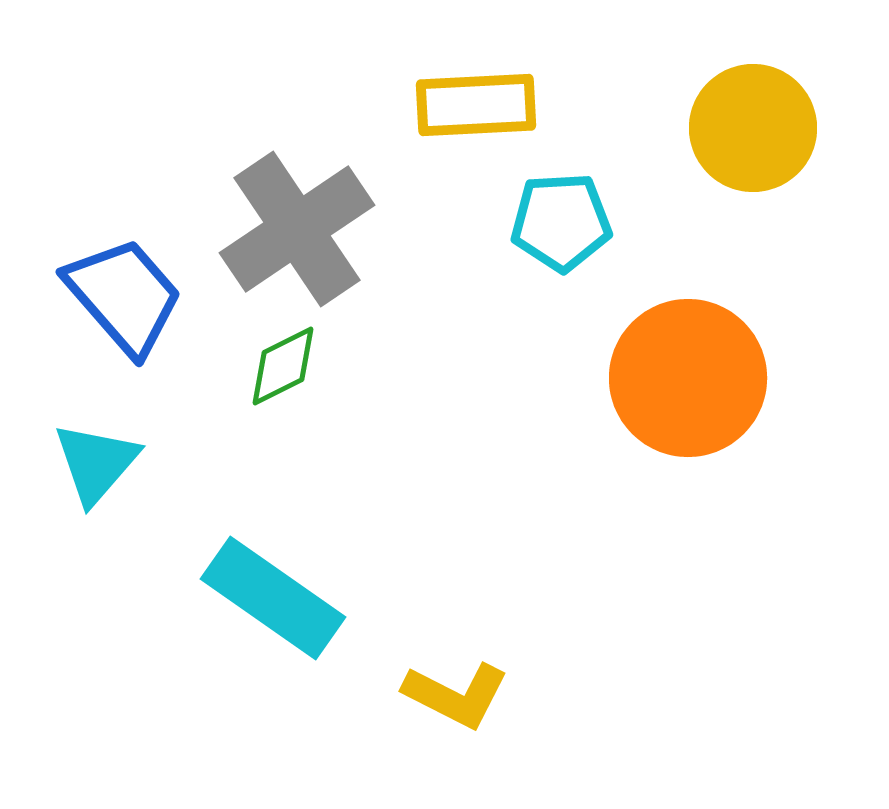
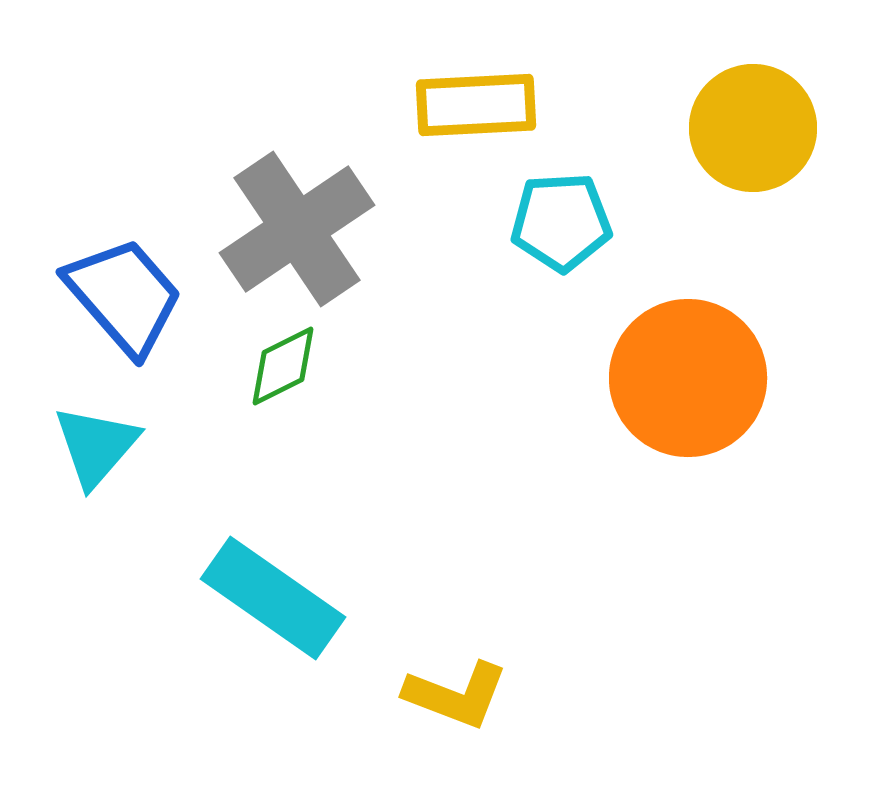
cyan triangle: moved 17 px up
yellow L-shape: rotated 6 degrees counterclockwise
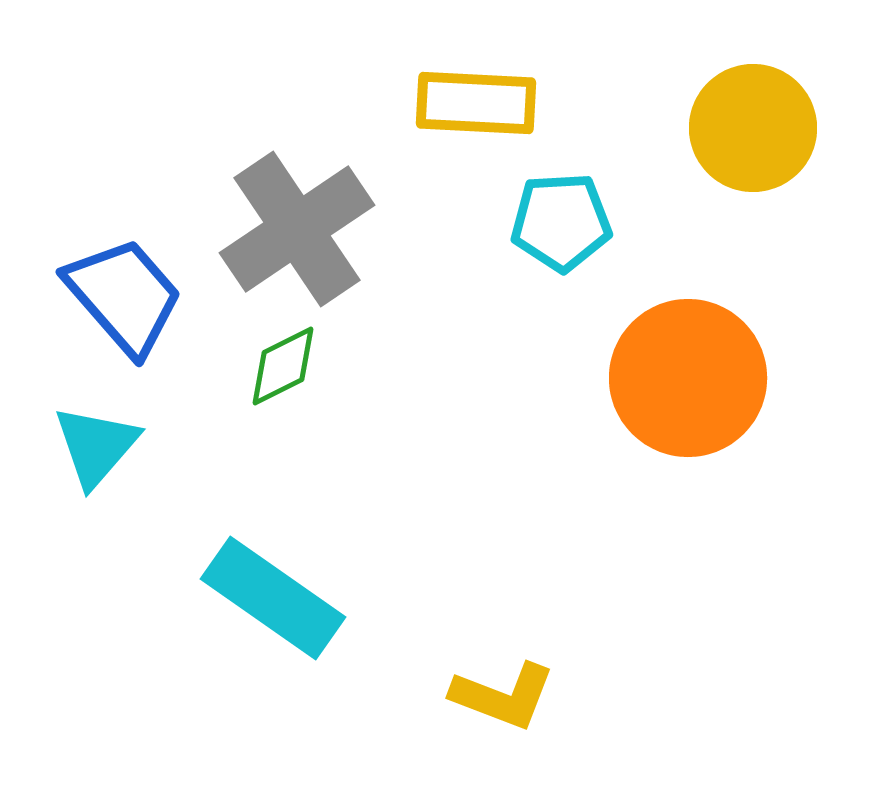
yellow rectangle: moved 2 px up; rotated 6 degrees clockwise
yellow L-shape: moved 47 px right, 1 px down
